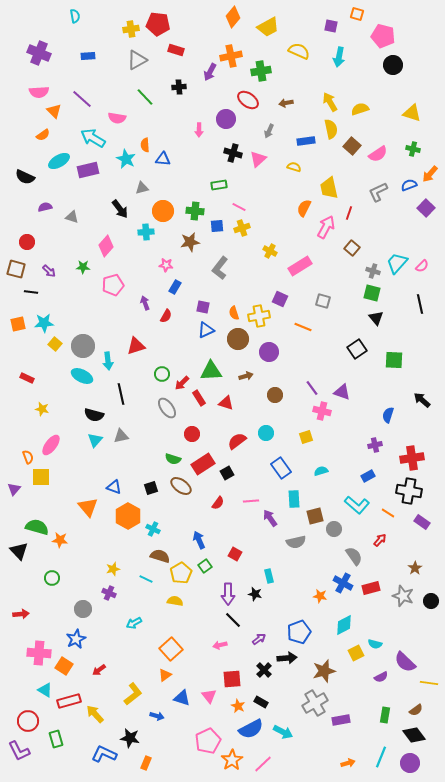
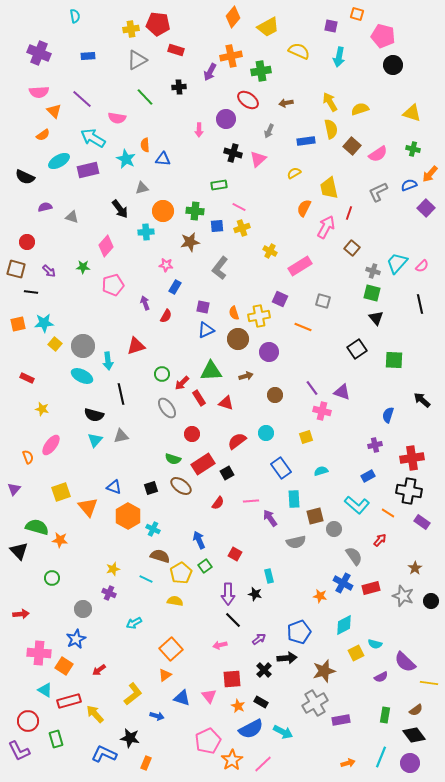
yellow semicircle at (294, 167): moved 6 px down; rotated 48 degrees counterclockwise
yellow square at (41, 477): moved 20 px right, 15 px down; rotated 18 degrees counterclockwise
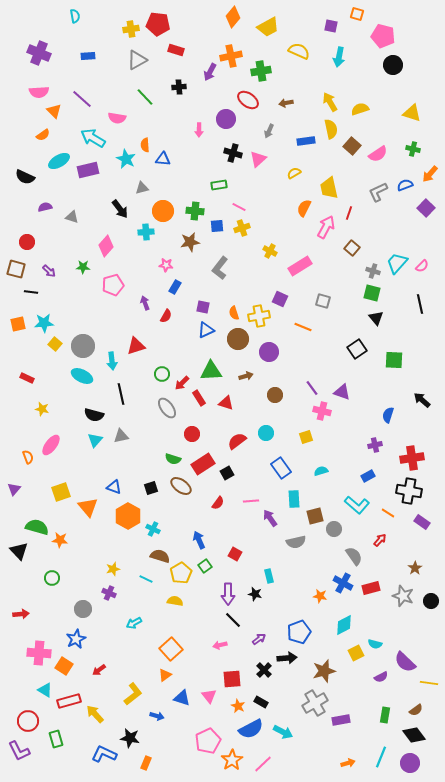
blue semicircle at (409, 185): moved 4 px left
cyan arrow at (108, 361): moved 4 px right
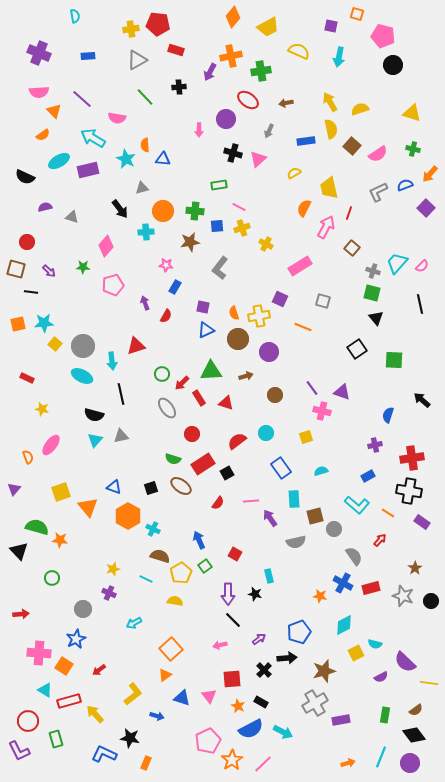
yellow cross at (270, 251): moved 4 px left, 7 px up
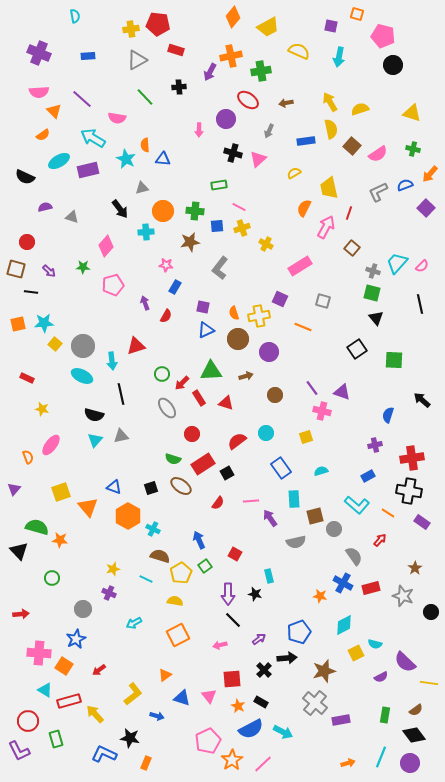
black circle at (431, 601): moved 11 px down
orange square at (171, 649): moved 7 px right, 14 px up; rotated 15 degrees clockwise
gray cross at (315, 703): rotated 20 degrees counterclockwise
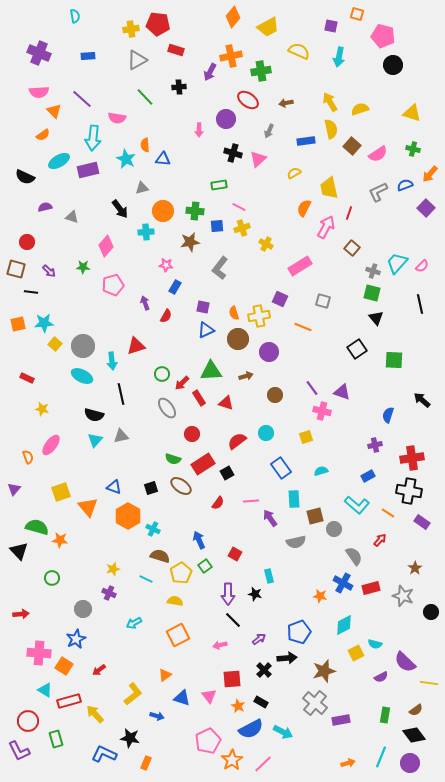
cyan arrow at (93, 138): rotated 115 degrees counterclockwise
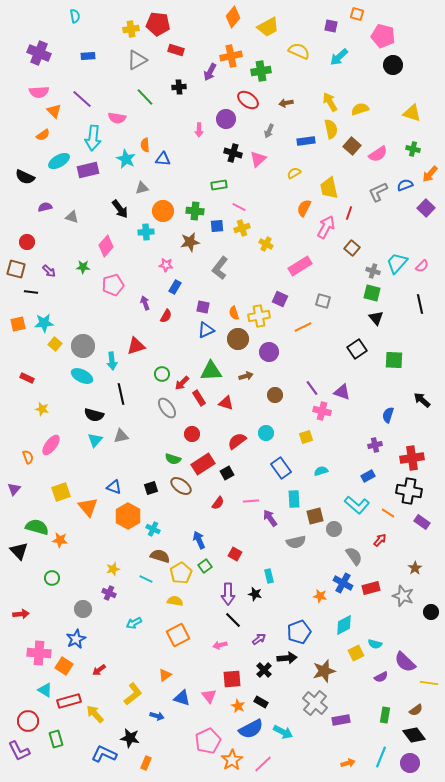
cyan arrow at (339, 57): rotated 36 degrees clockwise
orange line at (303, 327): rotated 48 degrees counterclockwise
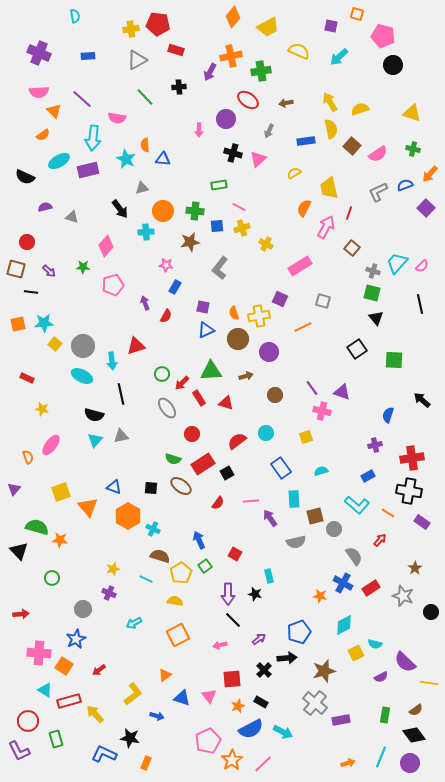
black square at (151, 488): rotated 24 degrees clockwise
red rectangle at (371, 588): rotated 18 degrees counterclockwise
orange star at (238, 706): rotated 24 degrees clockwise
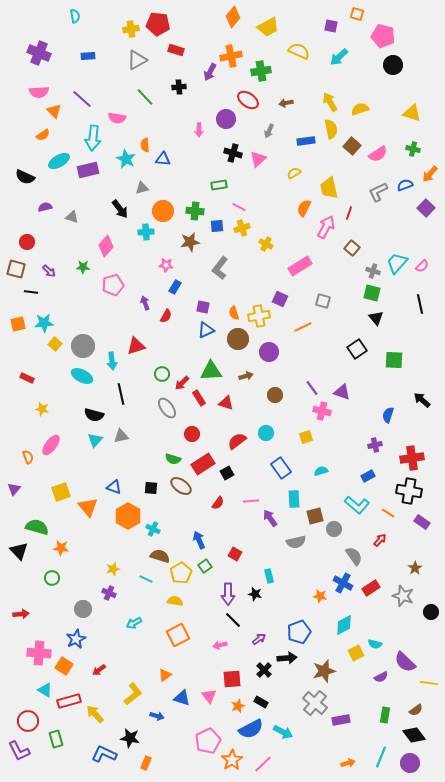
orange star at (60, 540): moved 1 px right, 8 px down
